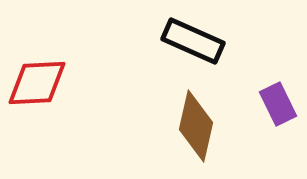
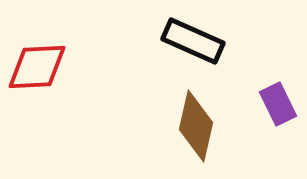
red diamond: moved 16 px up
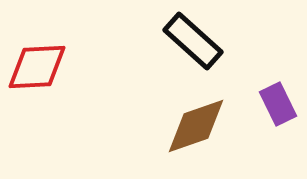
black rectangle: rotated 18 degrees clockwise
brown diamond: rotated 58 degrees clockwise
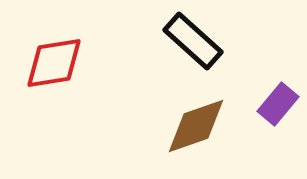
red diamond: moved 17 px right, 4 px up; rotated 6 degrees counterclockwise
purple rectangle: rotated 66 degrees clockwise
